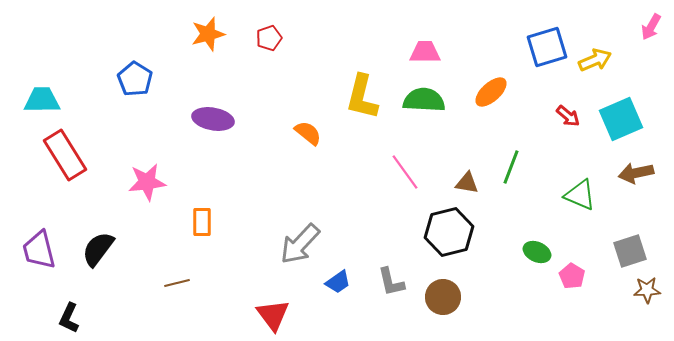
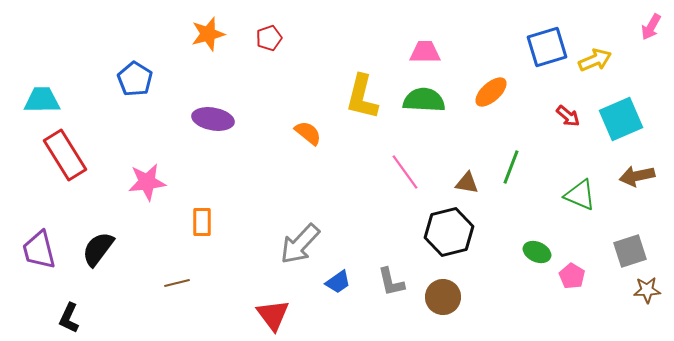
brown arrow: moved 1 px right, 3 px down
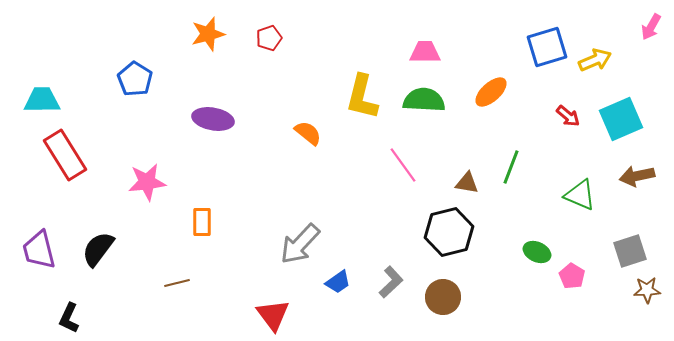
pink line: moved 2 px left, 7 px up
gray L-shape: rotated 120 degrees counterclockwise
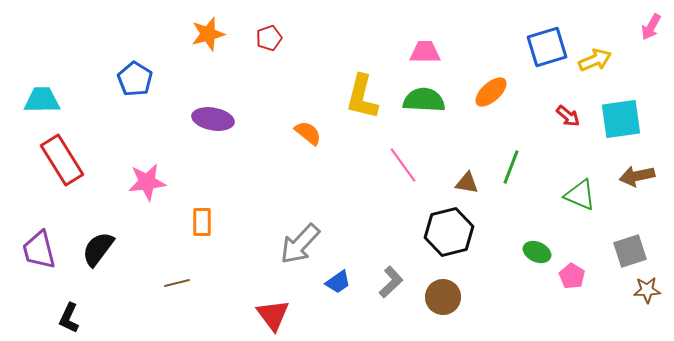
cyan square: rotated 15 degrees clockwise
red rectangle: moved 3 px left, 5 px down
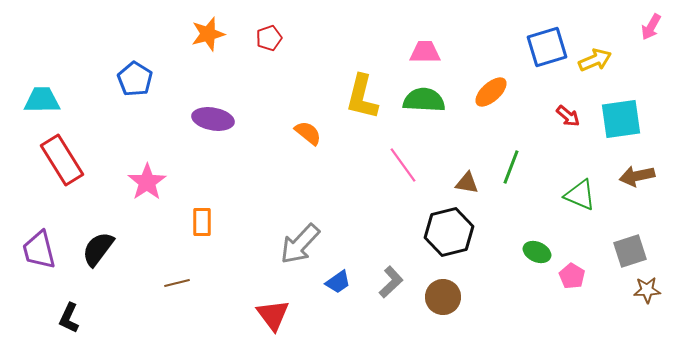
pink star: rotated 27 degrees counterclockwise
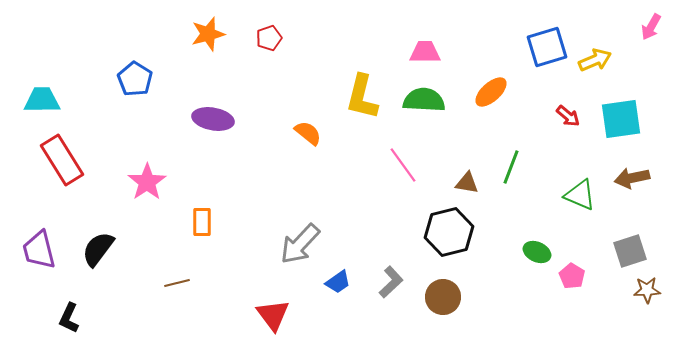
brown arrow: moved 5 px left, 2 px down
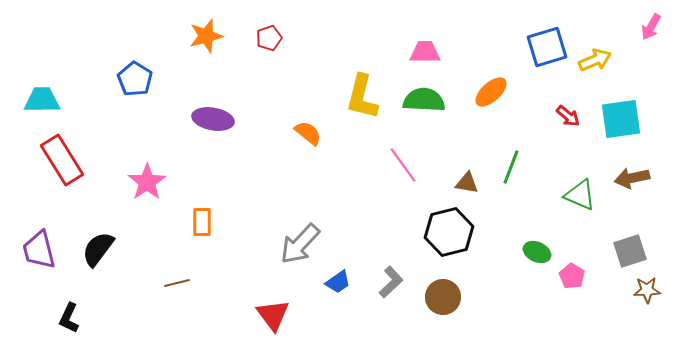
orange star: moved 2 px left, 2 px down
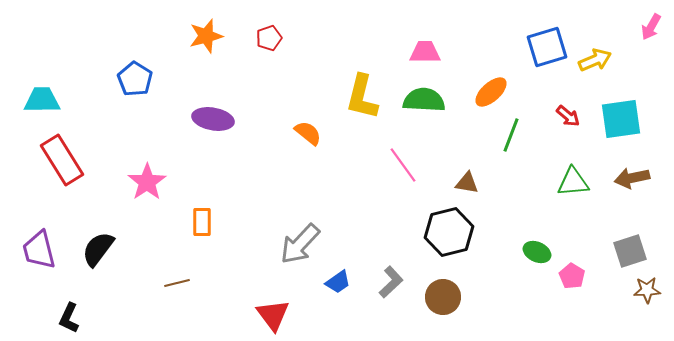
green line: moved 32 px up
green triangle: moved 7 px left, 13 px up; rotated 28 degrees counterclockwise
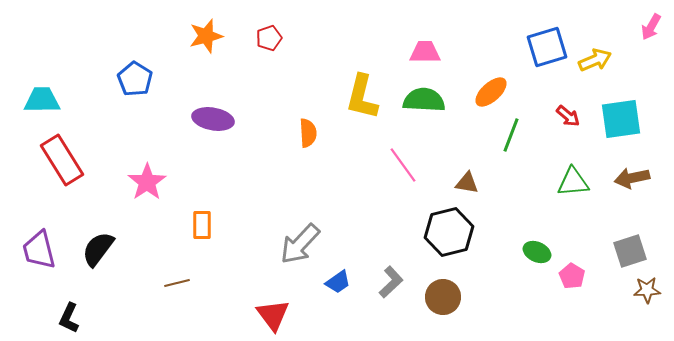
orange semicircle: rotated 48 degrees clockwise
orange rectangle: moved 3 px down
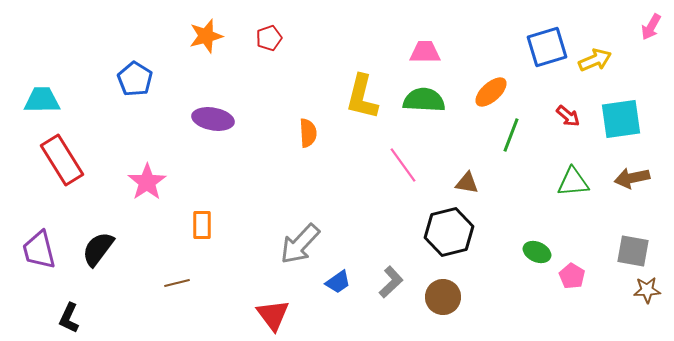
gray square: moved 3 px right; rotated 28 degrees clockwise
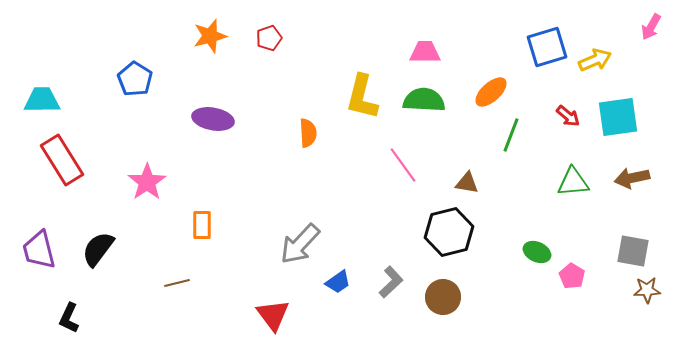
orange star: moved 4 px right
cyan square: moved 3 px left, 2 px up
